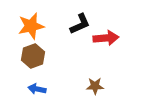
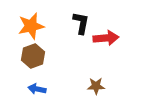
black L-shape: moved 1 px right, 1 px up; rotated 55 degrees counterclockwise
brown star: moved 1 px right
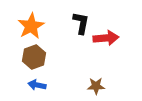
orange star: rotated 16 degrees counterclockwise
brown hexagon: moved 1 px right, 1 px down
blue arrow: moved 4 px up
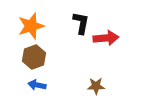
orange star: rotated 12 degrees clockwise
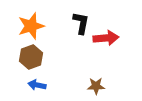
brown hexagon: moved 3 px left
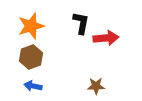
blue arrow: moved 4 px left, 1 px down
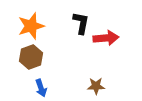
blue arrow: moved 8 px right, 2 px down; rotated 120 degrees counterclockwise
